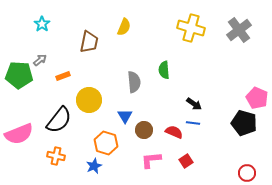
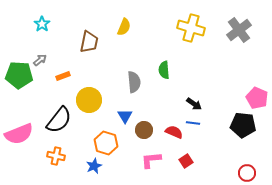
black pentagon: moved 1 px left, 2 px down; rotated 10 degrees counterclockwise
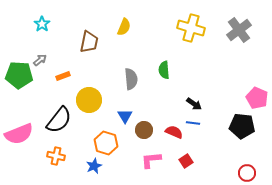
gray semicircle: moved 3 px left, 3 px up
black pentagon: moved 1 px left, 1 px down
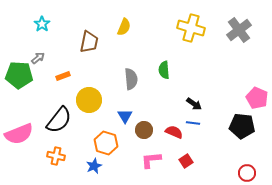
gray arrow: moved 2 px left, 2 px up
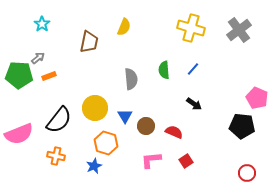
orange rectangle: moved 14 px left
yellow circle: moved 6 px right, 8 px down
blue line: moved 54 px up; rotated 56 degrees counterclockwise
brown circle: moved 2 px right, 4 px up
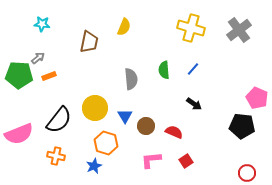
cyan star: rotated 28 degrees counterclockwise
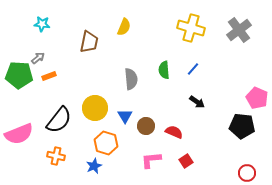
black arrow: moved 3 px right, 2 px up
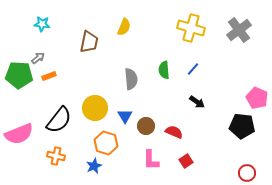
pink L-shape: rotated 85 degrees counterclockwise
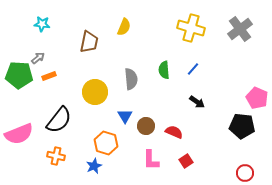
gray cross: moved 1 px right, 1 px up
yellow circle: moved 16 px up
red circle: moved 2 px left
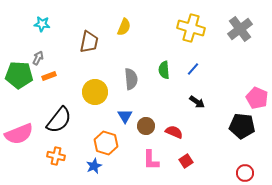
gray arrow: rotated 24 degrees counterclockwise
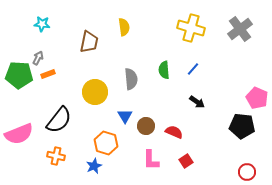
yellow semicircle: rotated 30 degrees counterclockwise
orange rectangle: moved 1 px left, 2 px up
red circle: moved 2 px right, 1 px up
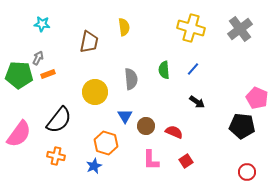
pink semicircle: rotated 32 degrees counterclockwise
